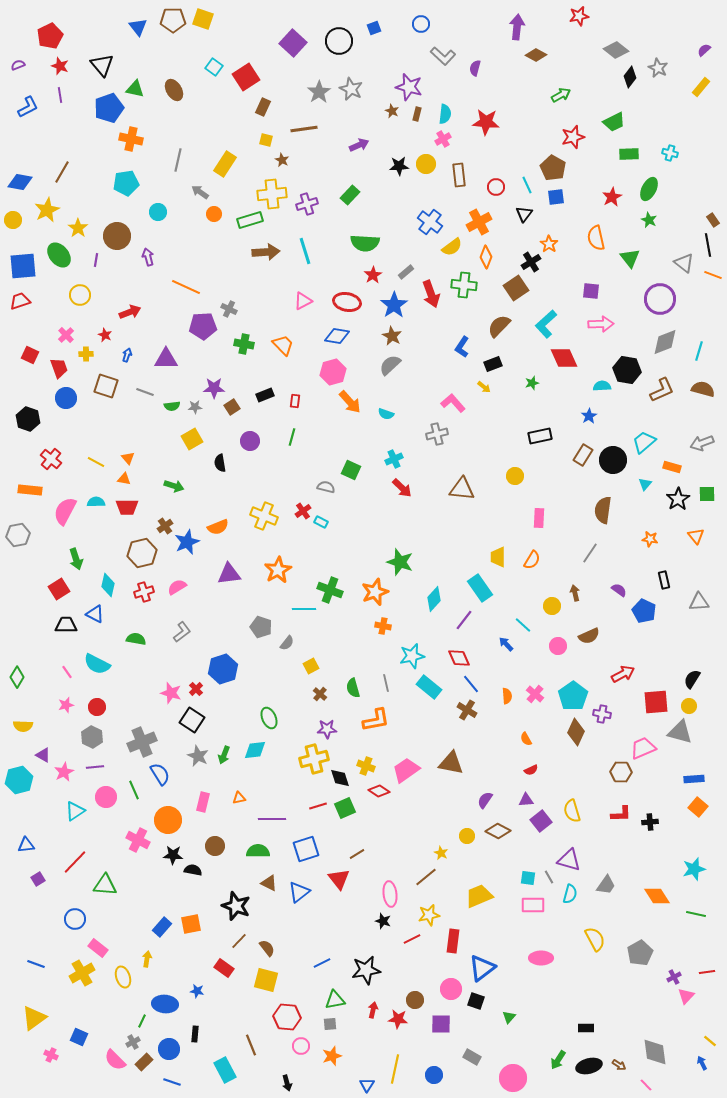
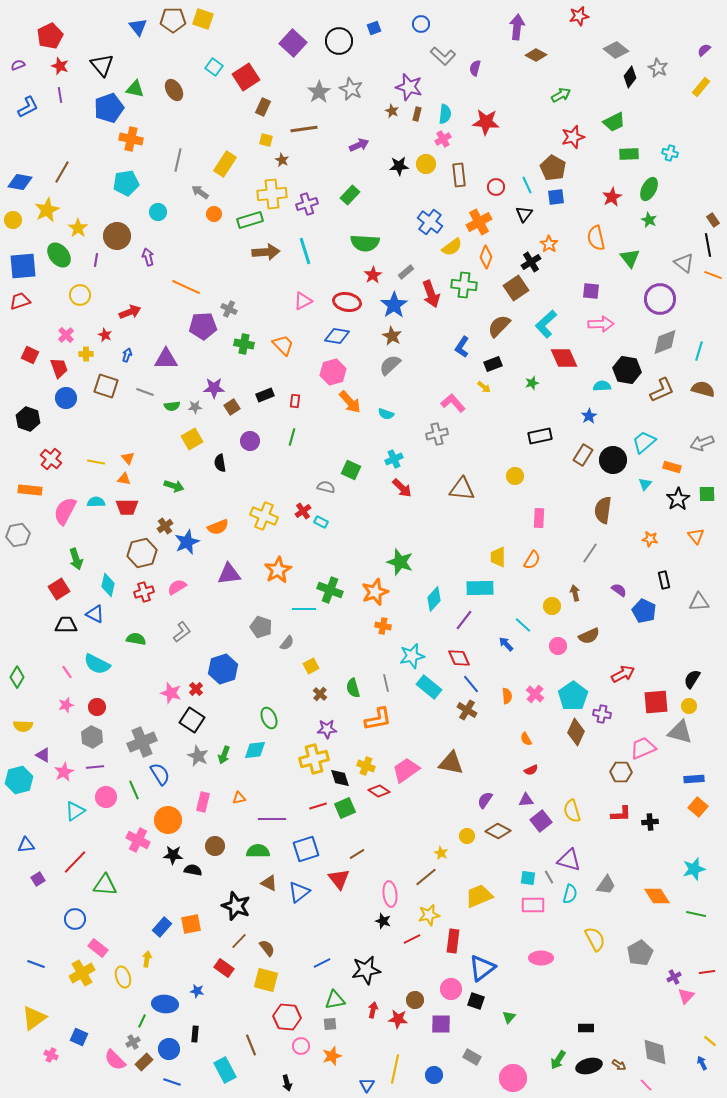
yellow line at (96, 462): rotated 18 degrees counterclockwise
cyan rectangle at (480, 588): rotated 56 degrees counterclockwise
orange L-shape at (376, 720): moved 2 px right, 1 px up
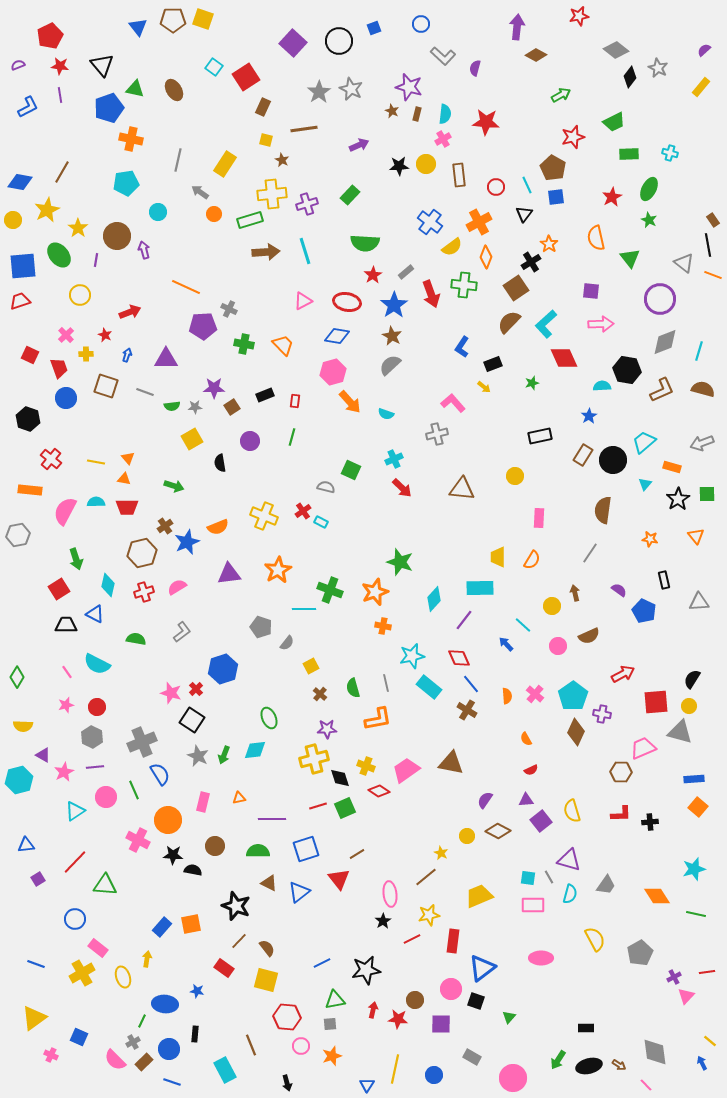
red star at (60, 66): rotated 12 degrees counterclockwise
purple arrow at (148, 257): moved 4 px left, 7 px up
brown semicircle at (499, 326): moved 10 px right, 4 px up
black star at (383, 921): rotated 21 degrees clockwise
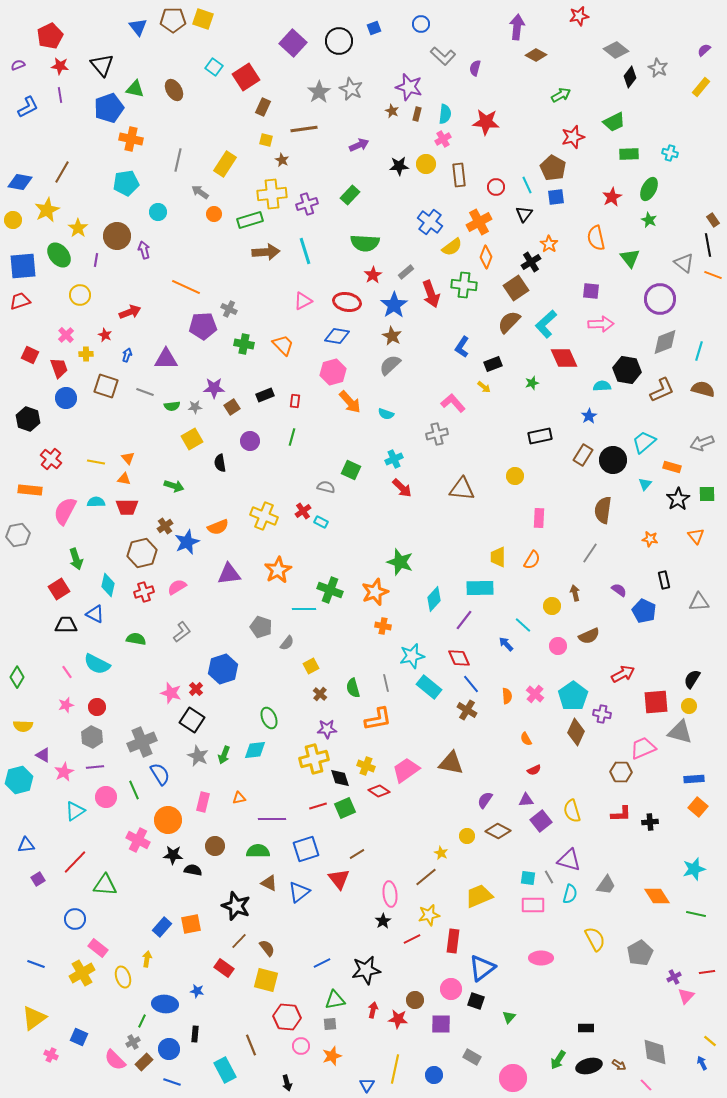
red semicircle at (531, 770): moved 3 px right
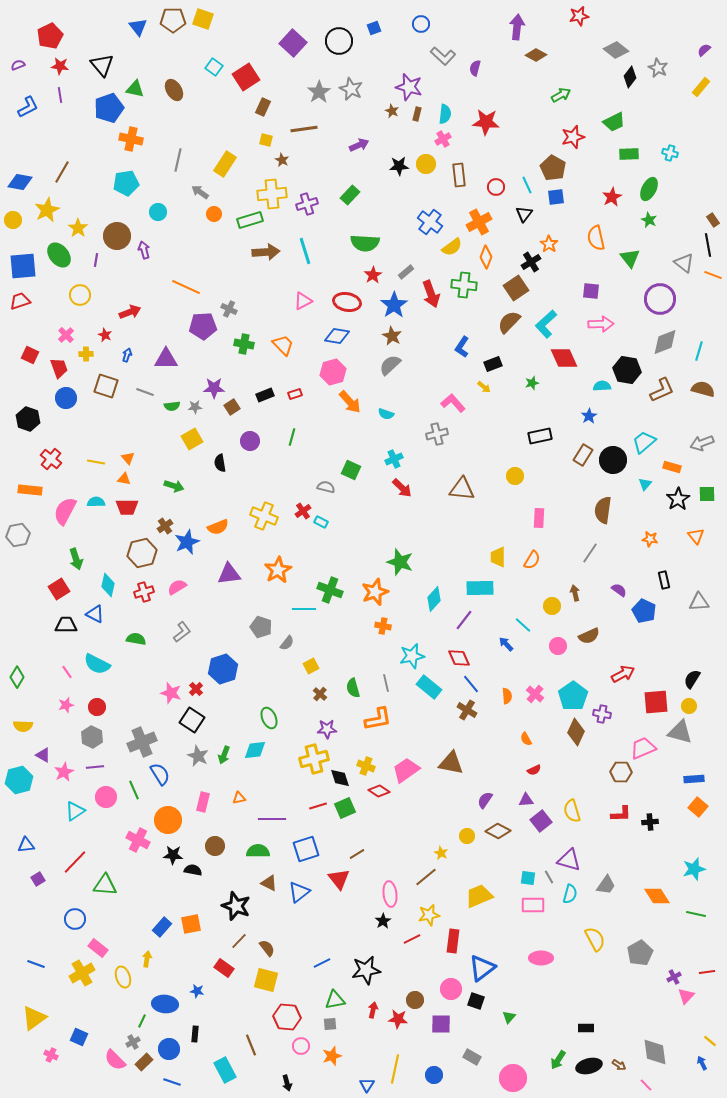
red rectangle at (295, 401): moved 7 px up; rotated 64 degrees clockwise
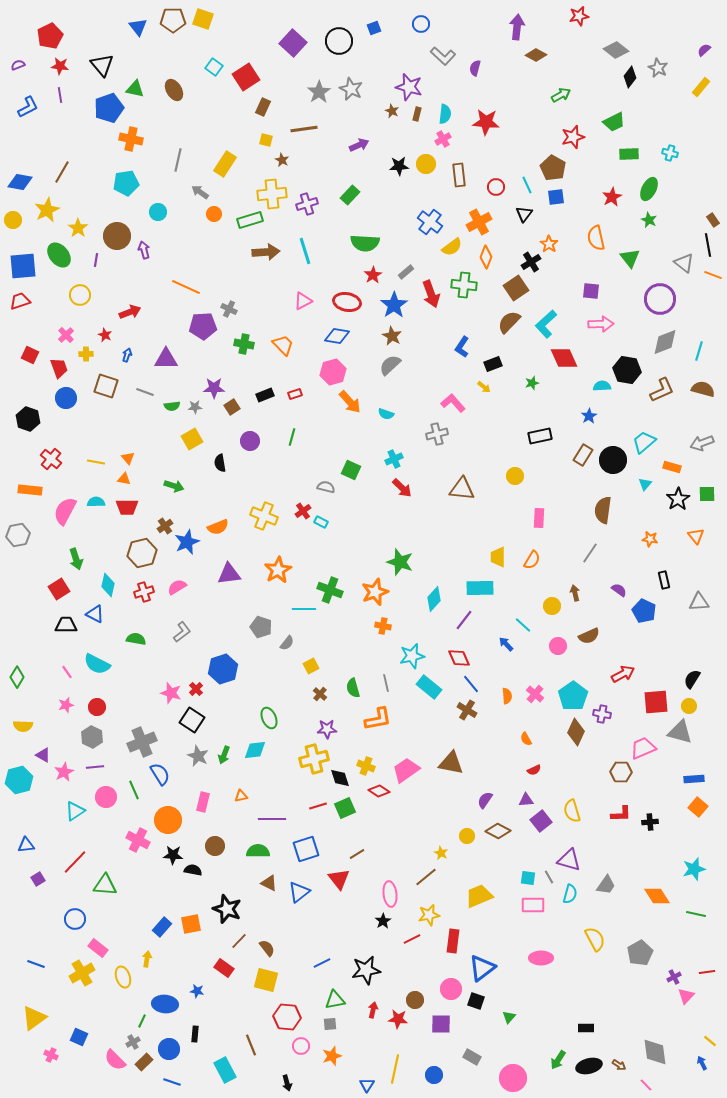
orange triangle at (239, 798): moved 2 px right, 2 px up
black star at (236, 906): moved 9 px left, 3 px down
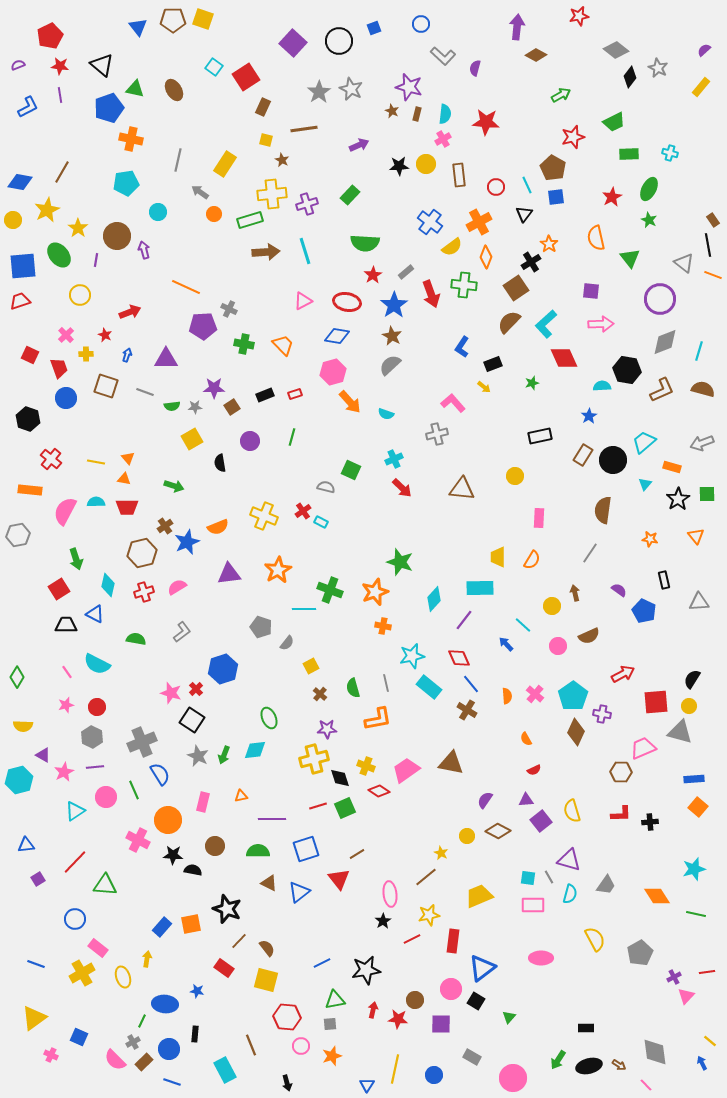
black triangle at (102, 65): rotated 10 degrees counterclockwise
black square at (476, 1001): rotated 12 degrees clockwise
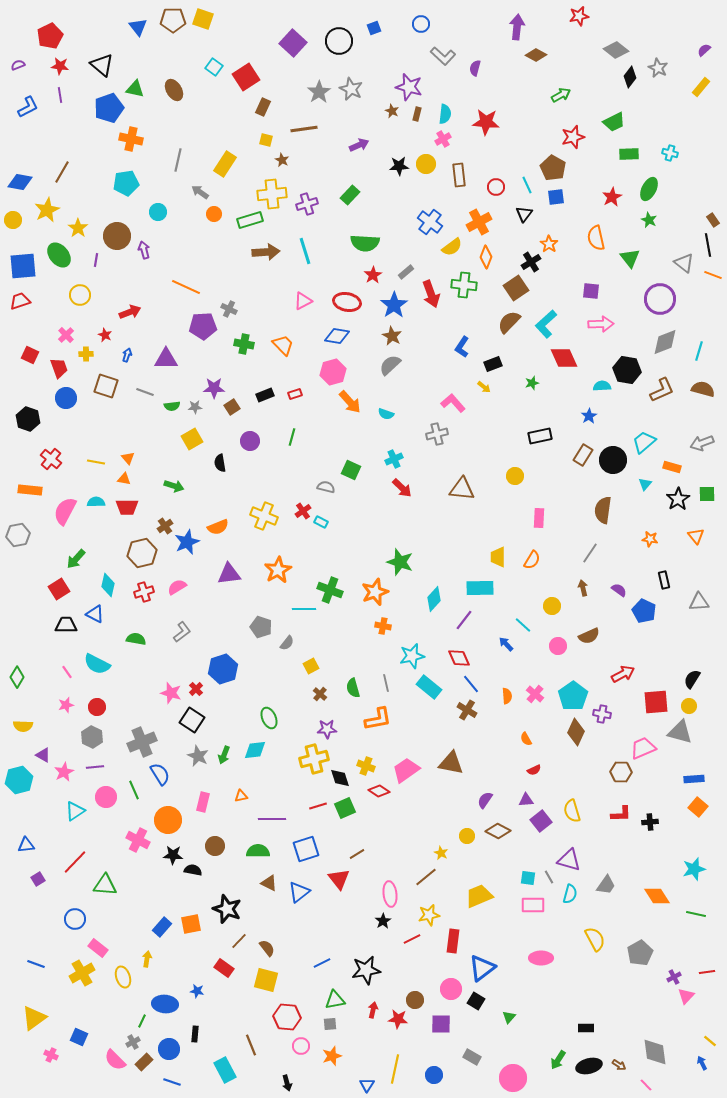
green arrow at (76, 559): rotated 60 degrees clockwise
brown arrow at (575, 593): moved 8 px right, 5 px up
